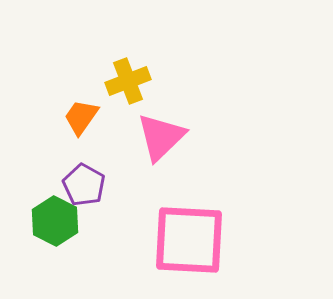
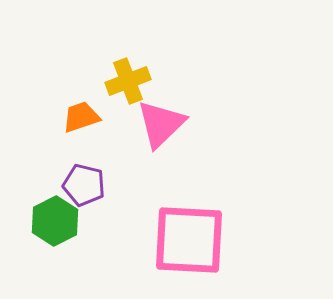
orange trapezoid: rotated 36 degrees clockwise
pink triangle: moved 13 px up
purple pentagon: rotated 15 degrees counterclockwise
green hexagon: rotated 6 degrees clockwise
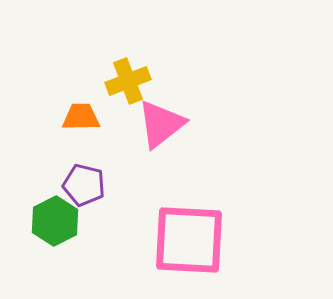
orange trapezoid: rotated 18 degrees clockwise
pink triangle: rotated 6 degrees clockwise
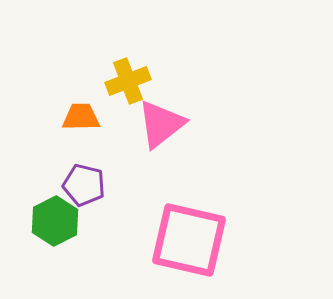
pink square: rotated 10 degrees clockwise
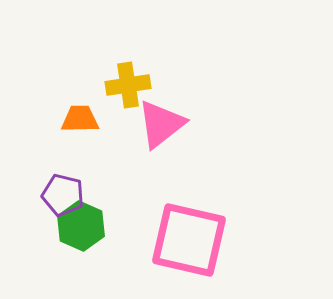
yellow cross: moved 4 px down; rotated 12 degrees clockwise
orange trapezoid: moved 1 px left, 2 px down
purple pentagon: moved 21 px left, 10 px down
green hexagon: moved 26 px right, 5 px down; rotated 9 degrees counterclockwise
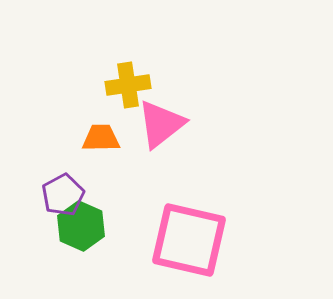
orange trapezoid: moved 21 px right, 19 px down
purple pentagon: rotated 30 degrees clockwise
